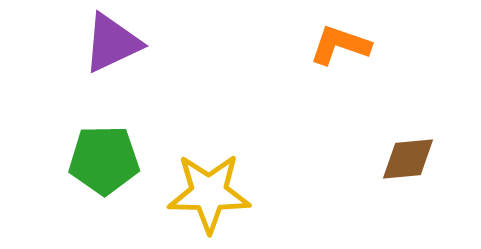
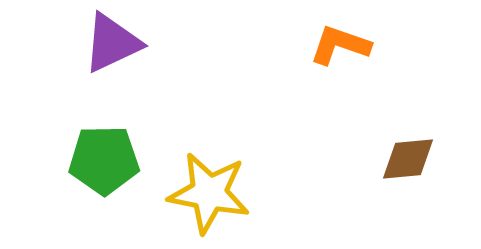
yellow star: rotated 10 degrees clockwise
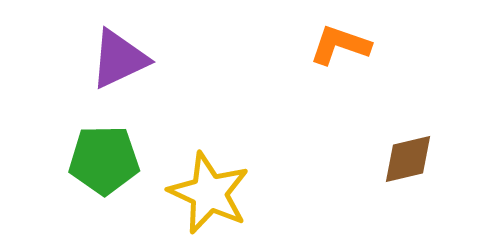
purple triangle: moved 7 px right, 16 px down
brown diamond: rotated 8 degrees counterclockwise
yellow star: rotated 14 degrees clockwise
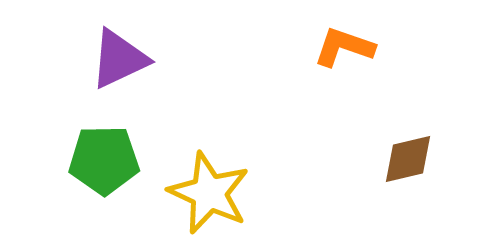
orange L-shape: moved 4 px right, 2 px down
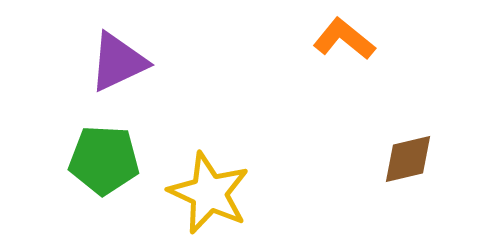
orange L-shape: moved 8 px up; rotated 20 degrees clockwise
purple triangle: moved 1 px left, 3 px down
green pentagon: rotated 4 degrees clockwise
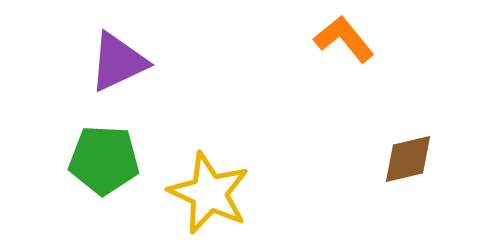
orange L-shape: rotated 12 degrees clockwise
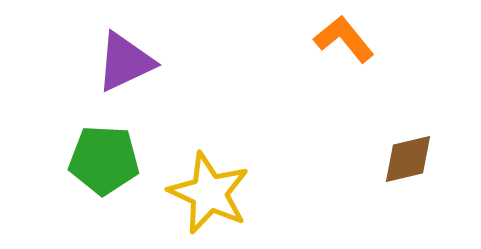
purple triangle: moved 7 px right
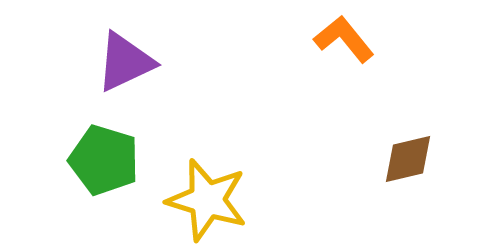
green pentagon: rotated 14 degrees clockwise
yellow star: moved 2 px left, 7 px down; rotated 8 degrees counterclockwise
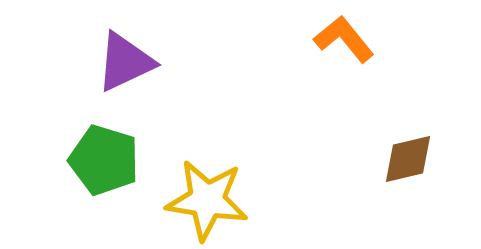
yellow star: rotated 8 degrees counterclockwise
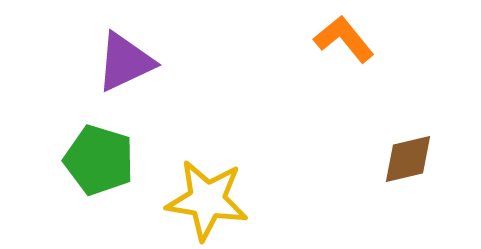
green pentagon: moved 5 px left
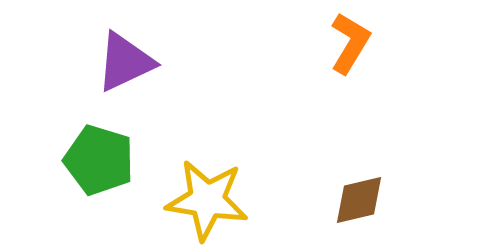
orange L-shape: moved 6 px right, 4 px down; rotated 70 degrees clockwise
brown diamond: moved 49 px left, 41 px down
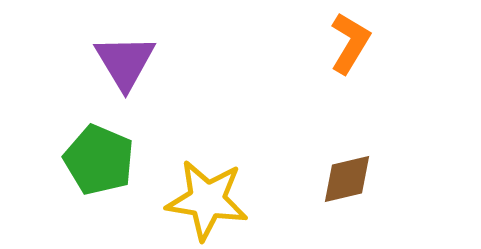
purple triangle: rotated 36 degrees counterclockwise
green pentagon: rotated 6 degrees clockwise
brown diamond: moved 12 px left, 21 px up
